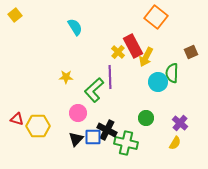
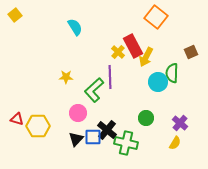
black cross: rotated 12 degrees clockwise
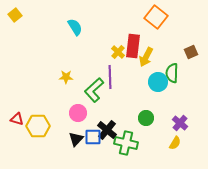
red rectangle: rotated 35 degrees clockwise
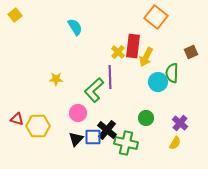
yellow star: moved 10 px left, 2 px down
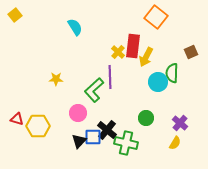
black triangle: moved 3 px right, 2 px down
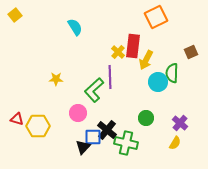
orange square: rotated 25 degrees clockwise
yellow arrow: moved 3 px down
black triangle: moved 4 px right, 6 px down
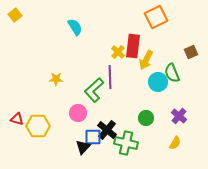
green semicircle: rotated 24 degrees counterclockwise
purple cross: moved 1 px left, 7 px up
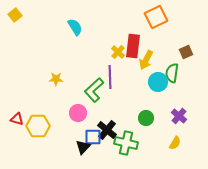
brown square: moved 5 px left
green semicircle: rotated 30 degrees clockwise
